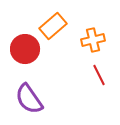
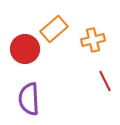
orange rectangle: moved 1 px right, 3 px down
red line: moved 6 px right, 6 px down
purple semicircle: rotated 32 degrees clockwise
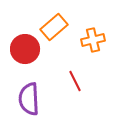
orange rectangle: moved 2 px up
red line: moved 30 px left
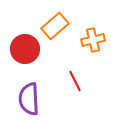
orange rectangle: moved 1 px right, 1 px up
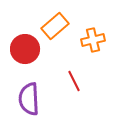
red line: moved 1 px left
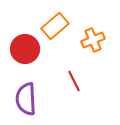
orange cross: rotated 10 degrees counterclockwise
purple semicircle: moved 3 px left
